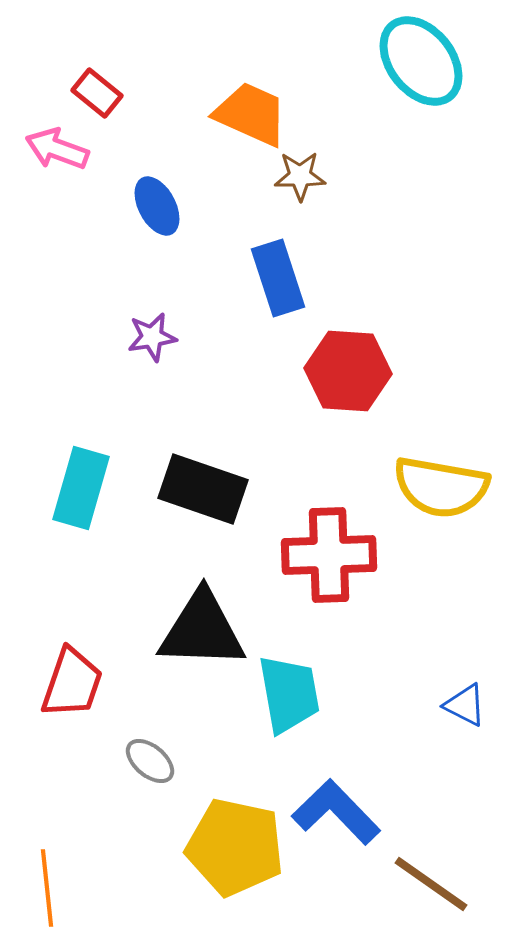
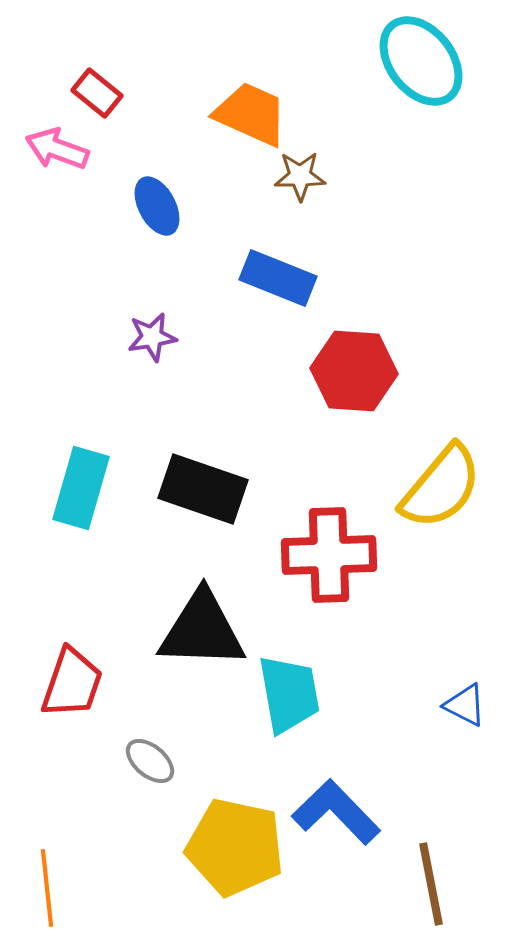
blue rectangle: rotated 50 degrees counterclockwise
red hexagon: moved 6 px right
yellow semicircle: rotated 60 degrees counterclockwise
brown line: rotated 44 degrees clockwise
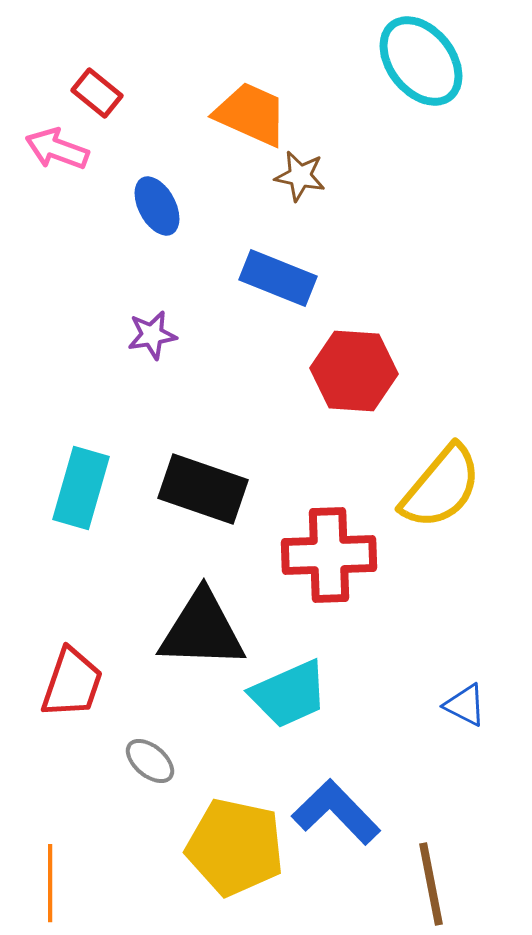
brown star: rotated 12 degrees clockwise
purple star: moved 2 px up
cyan trapezoid: rotated 76 degrees clockwise
orange line: moved 3 px right, 5 px up; rotated 6 degrees clockwise
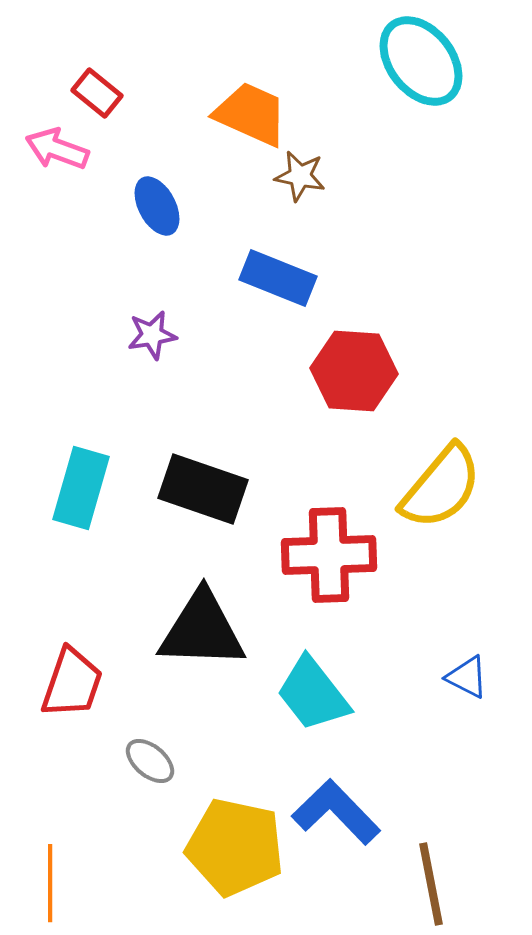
cyan trapezoid: moved 24 px right; rotated 76 degrees clockwise
blue triangle: moved 2 px right, 28 px up
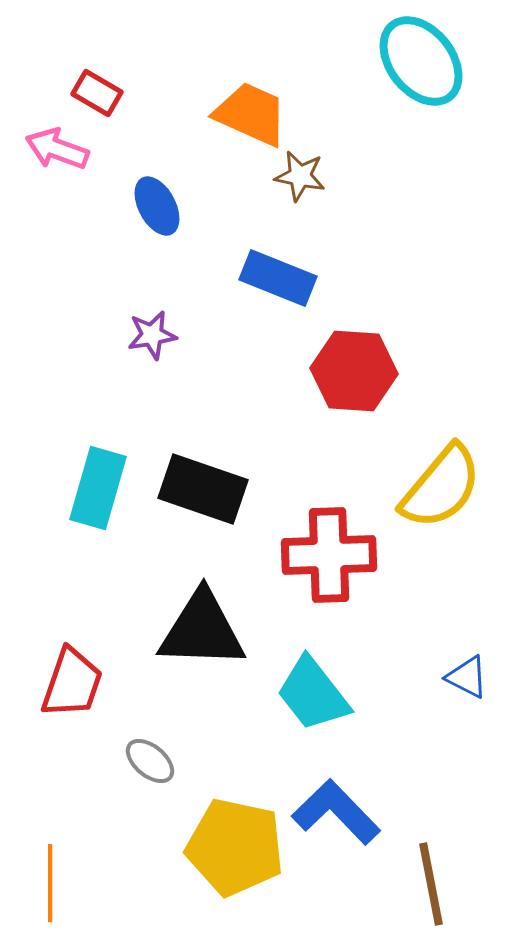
red rectangle: rotated 9 degrees counterclockwise
cyan rectangle: moved 17 px right
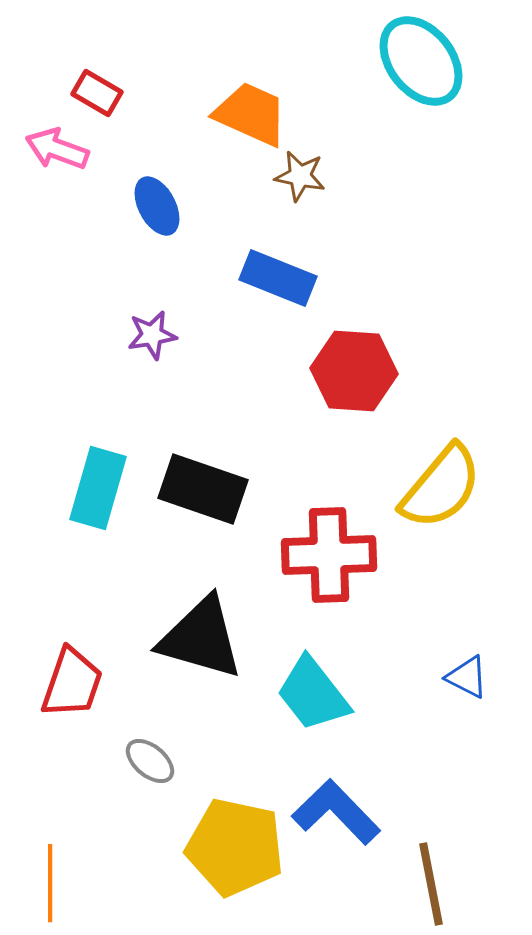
black triangle: moved 1 px left, 8 px down; rotated 14 degrees clockwise
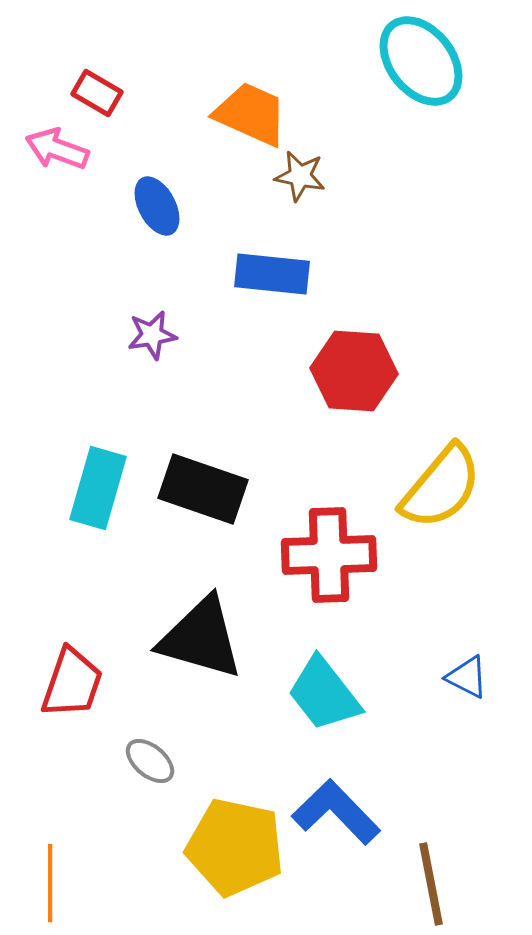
blue rectangle: moved 6 px left, 4 px up; rotated 16 degrees counterclockwise
cyan trapezoid: moved 11 px right
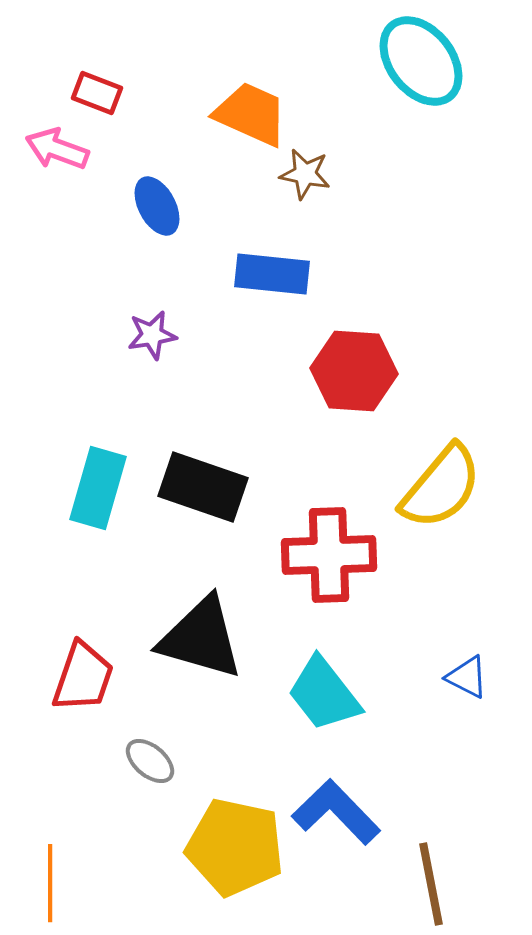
red rectangle: rotated 9 degrees counterclockwise
brown star: moved 5 px right, 2 px up
black rectangle: moved 2 px up
red trapezoid: moved 11 px right, 6 px up
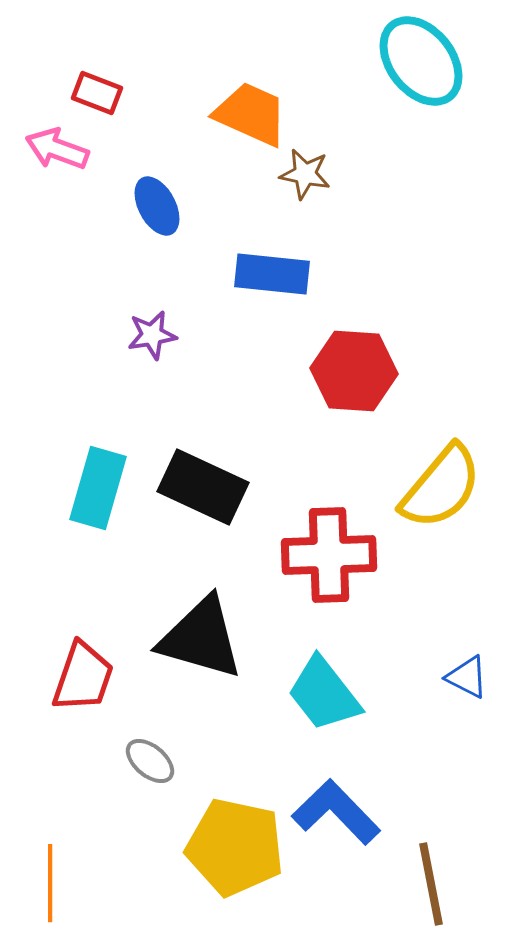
black rectangle: rotated 6 degrees clockwise
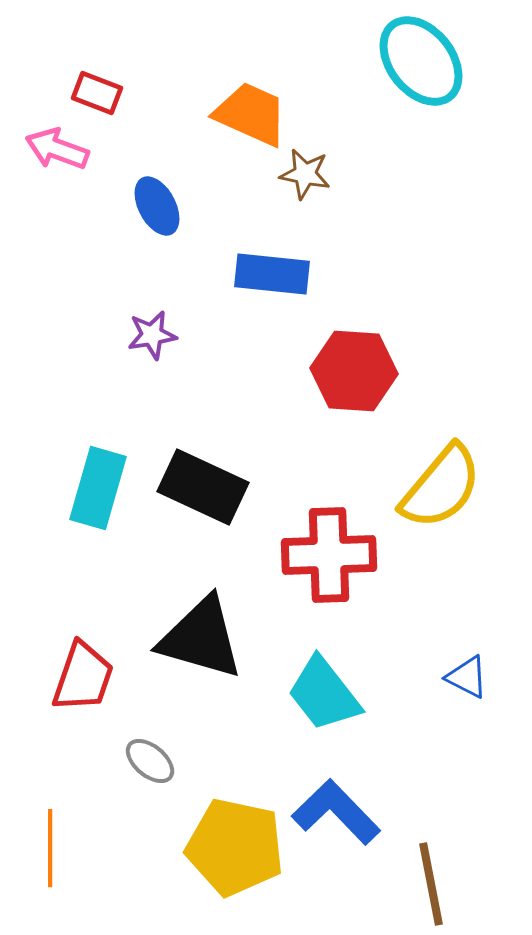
orange line: moved 35 px up
